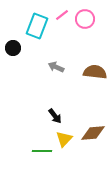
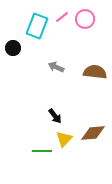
pink line: moved 2 px down
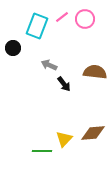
gray arrow: moved 7 px left, 2 px up
black arrow: moved 9 px right, 32 px up
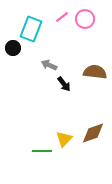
cyan rectangle: moved 6 px left, 3 px down
brown diamond: rotated 15 degrees counterclockwise
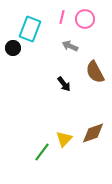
pink line: rotated 40 degrees counterclockwise
cyan rectangle: moved 1 px left
gray arrow: moved 21 px right, 19 px up
brown semicircle: rotated 125 degrees counterclockwise
green line: moved 1 px down; rotated 54 degrees counterclockwise
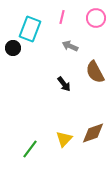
pink circle: moved 11 px right, 1 px up
green line: moved 12 px left, 3 px up
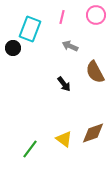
pink circle: moved 3 px up
yellow triangle: rotated 36 degrees counterclockwise
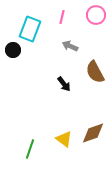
black circle: moved 2 px down
green line: rotated 18 degrees counterclockwise
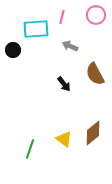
cyan rectangle: moved 6 px right; rotated 65 degrees clockwise
brown semicircle: moved 2 px down
brown diamond: rotated 20 degrees counterclockwise
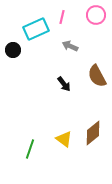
cyan rectangle: rotated 20 degrees counterclockwise
brown semicircle: moved 2 px right, 2 px down
